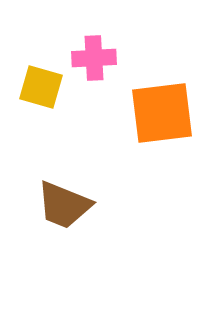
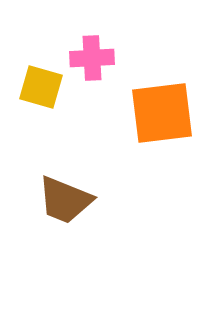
pink cross: moved 2 px left
brown trapezoid: moved 1 px right, 5 px up
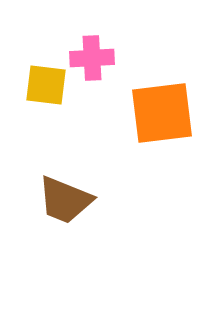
yellow square: moved 5 px right, 2 px up; rotated 9 degrees counterclockwise
